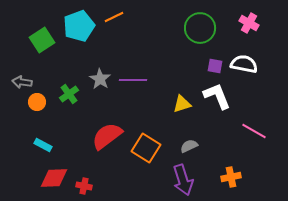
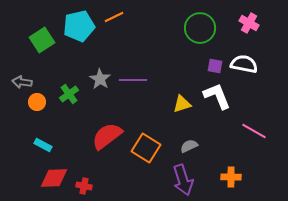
cyan pentagon: rotated 8 degrees clockwise
orange cross: rotated 12 degrees clockwise
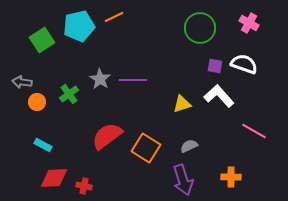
white semicircle: rotated 8 degrees clockwise
white L-shape: moved 2 px right; rotated 20 degrees counterclockwise
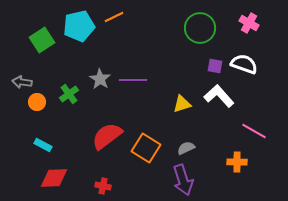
gray semicircle: moved 3 px left, 2 px down
orange cross: moved 6 px right, 15 px up
red cross: moved 19 px right
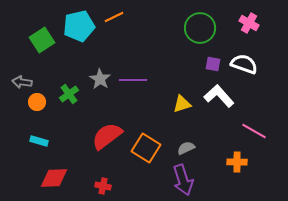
purple square: moved 2 px left, 2 px up
cyan rectangle: moved 4 px left, 4 px up; rotated 12 degrees counterclockwise
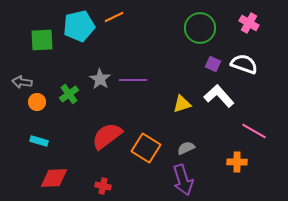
green square: rotated 30 degrees clockwise
purple square: rotated 14 degrees clockwise
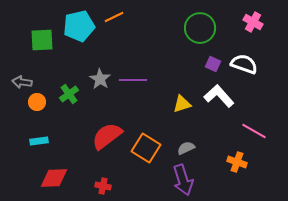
pink cross: moved 4 px right, 1 px up
cyan rectangle: rotated 24 degrees counterclockwise
orange cross: rotated 18 degrees clockwise
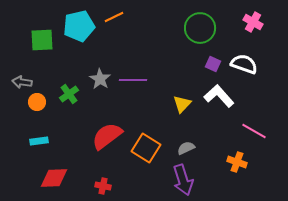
yellow triangle: rotated 30 degrees counterclockwise
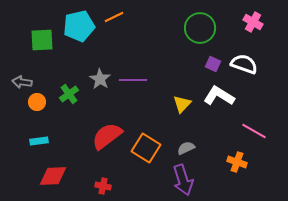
white L-shape: rotated 16 degrees counterclockwise
red diamond: moved 1 px left, 2 px up
